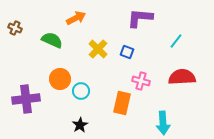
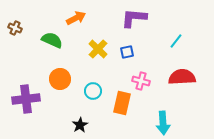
purple L-shape: moved 6 px left
blue square: rotated 32 degrees counterclockwise
cyan circle: moved 12 px right
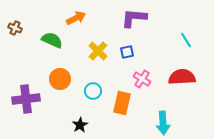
cyan line: moved 10 px right, 1 px up; rotated 70 degrees counterclockwise
yellow cross: moved 2 px down
pink cross: moved 1 px right, 2 px up; rotated 18 degrees clockwise
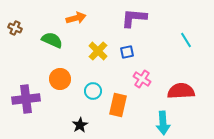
orange arrow: rotated 12 degrees clockwise
red semicircle: moved 1 px left, 14 px down
orange rectangle: moved 4 px left, 2 px down
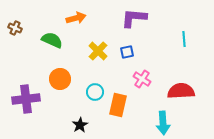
cyan line: moved 2 px left, 1 px up; rotated 28 degrees clockwise
cyan circle: moved 2 px right, 1 px down
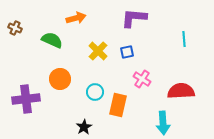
black star: moved 4 px right, 2 px down
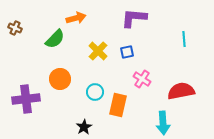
green semicircle: moved 3 px right, 1 px up; rotated 110 degrees clockwise
red semicircle: rotated 8 degrees counterclockwise
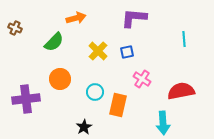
green semicircle: moved 1 px left, 3 px down
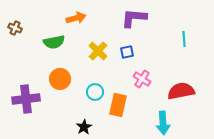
green semicircle: rotated 35 degrees clockwise
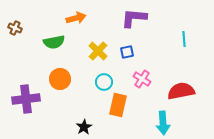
cyan circle: moved 9 px right, 10 px up
